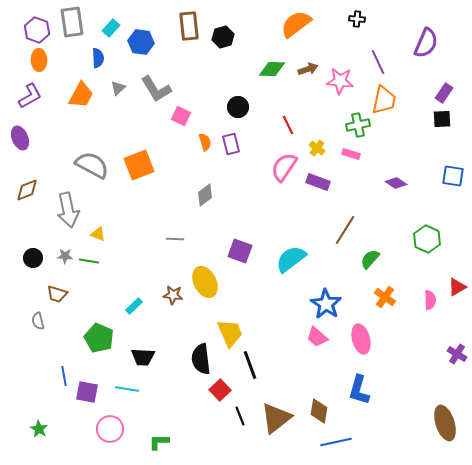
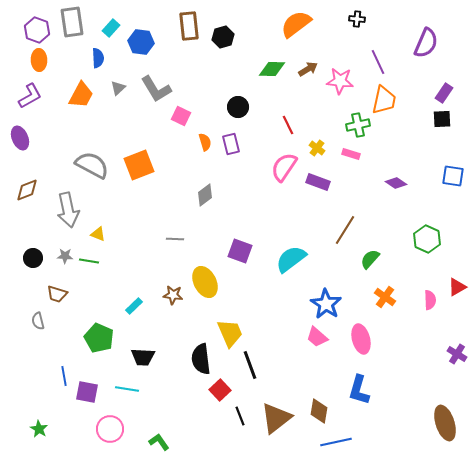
brown arrow at (308, 69): rotated 12 degrees counterclockwise
green L-shape at (159, 442): rotated 55 degrees clockwise
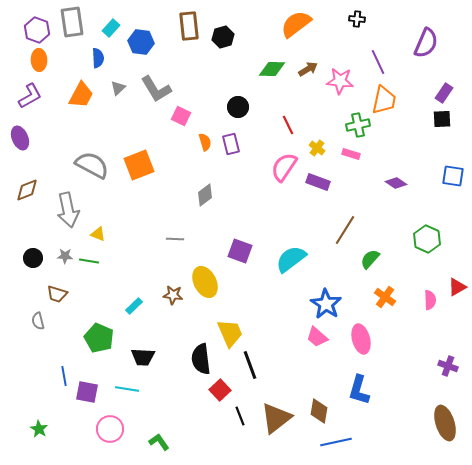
purple cross at (457, 354): moved 9 px left, 12 px down; rotated 12 degrees counterclockwise
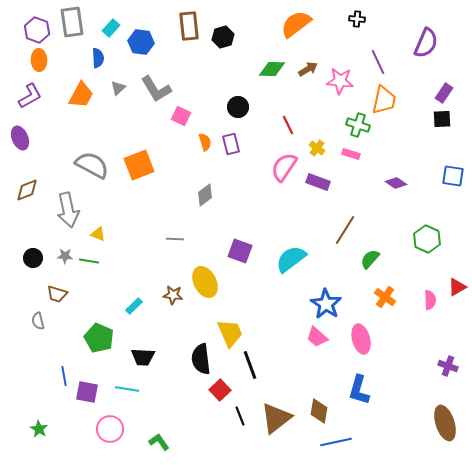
green cross at (358, 125): rotated 30 degrees clockwise
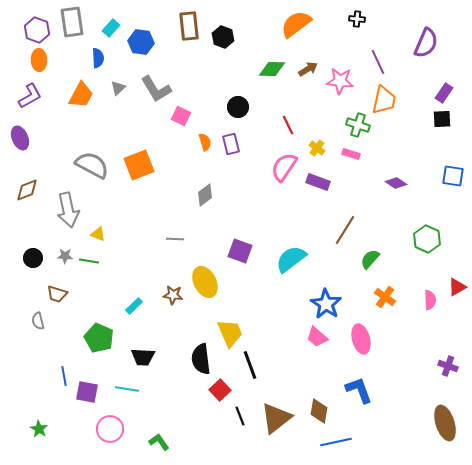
black hexagon at (223, 37): rotated 25 degrees counterclockwise
blue L-shape at (359, 390): rotated 144 degrees clockwise
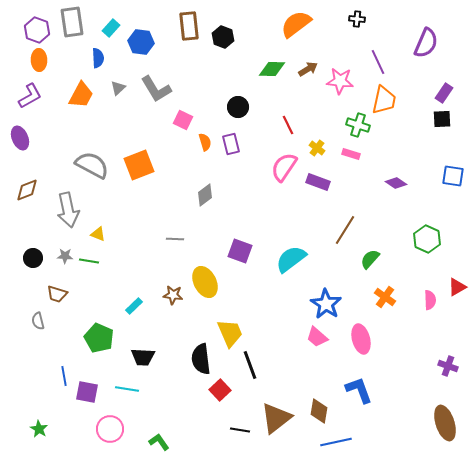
pink square at (181, 116): moved 2 px right, 4 px down
black line at (240, 416): moved 14 px down; rotated 60 degrees counterclockwise
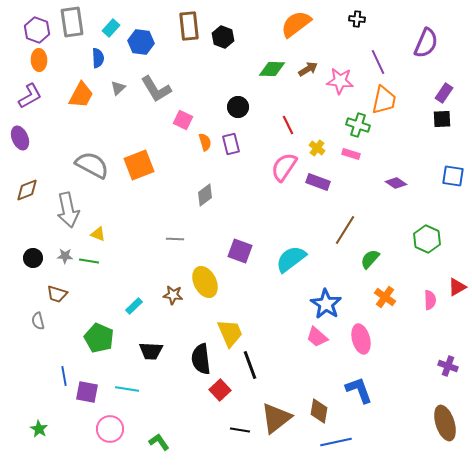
black trapezoid at (143, 357): moved 8 px right, 6 px up
